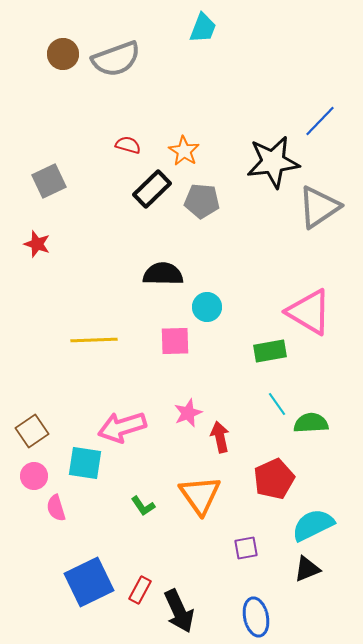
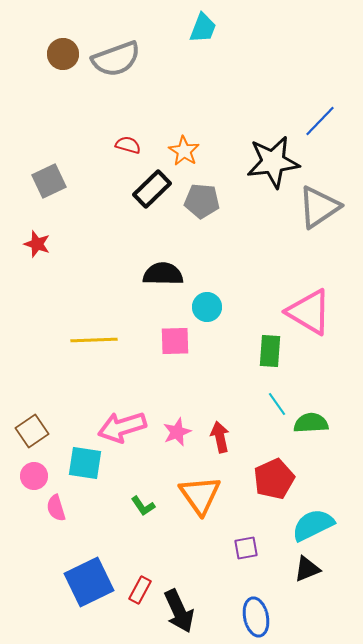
green rectangle: rotated 76 degrees counterclockwise
pink star: moved 11 px left, 19 px down
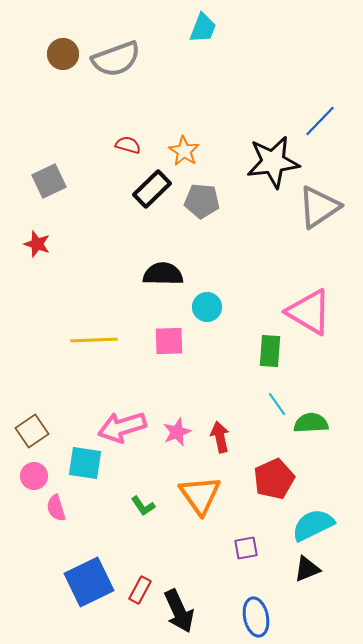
pink square: moved 6 px left
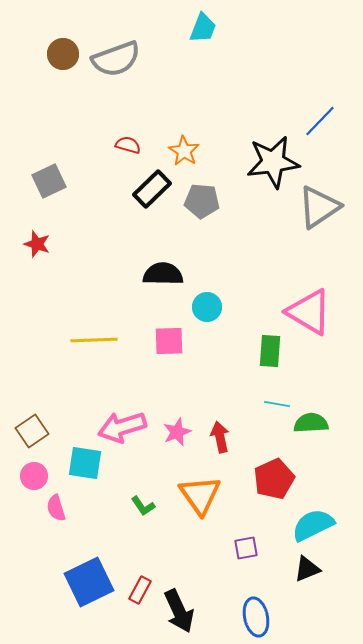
cyan line: rotated 45 degrees counterclockwise
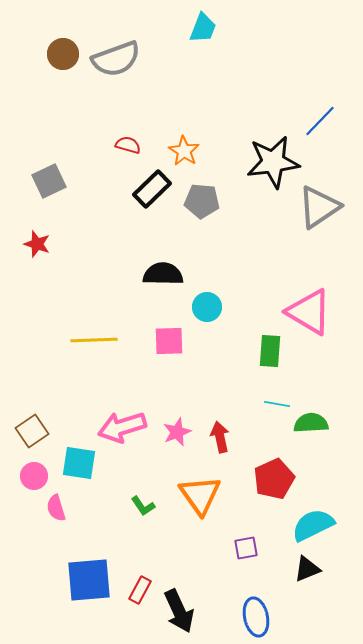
cyan square: moved 6 px left
blue square: moved 2 px up; rotated 21 degrees clockwise
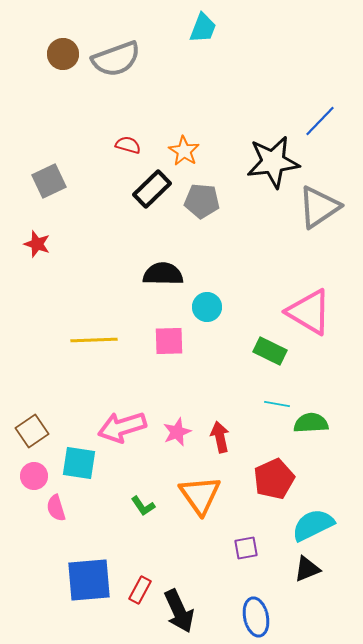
green rectangle: rotated 68 degrees counterclockwise
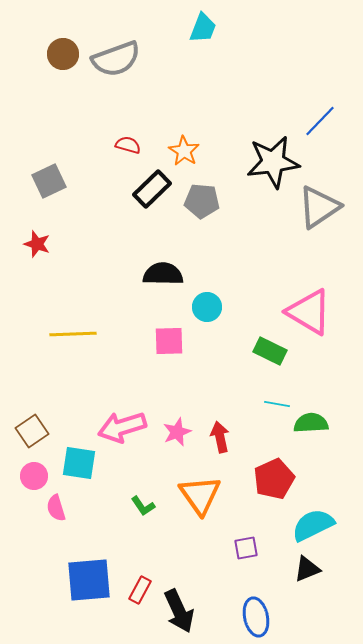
yellow line: moved 21 px left, 6 px up
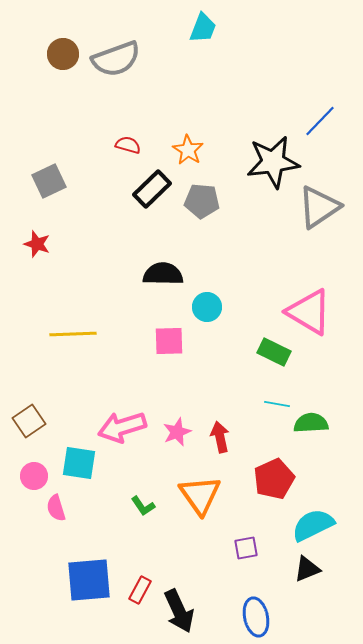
orange star: moved 4 px right, 1 px up
green rectangle: moved 4 px right, 1 px down
brown square: moved 3 px left, 10 px up
